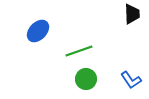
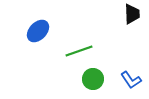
green circle: moved 7 px right
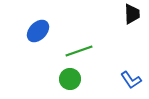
green circle: moved 23 px left
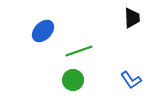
black trapezoid: moved 4 px down
blue ellipse: moved 5 px right
green circle: moved 3 px right, 1 px down
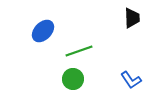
green circle: moved 1 px up
